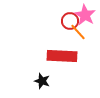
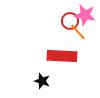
pink star: rotated 20 degrees counterclockwise
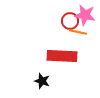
orange line: rotated 36 degrees counterclockwise
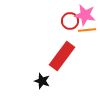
orange line: moved 9 px right, 2 px up; rotated 18 degrees counterclockwise
red rectangle: rotated 56 degrees counterclockwise
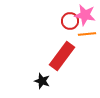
orange line: moved 4 px down
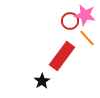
orange line: moved 4 px down; rotated 54 degrees clockwise
black star: rotated 21 degrees clockwise
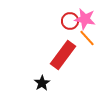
pink star: moved 4 px down
red rectangle: moved 1 px right, 1 px up
black star: moved 2 px down
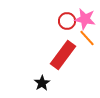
red circle: moved 3 px left
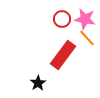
red circle: moved 5 px left, 2 px up
black star: moved 4 px left
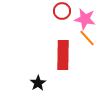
red circle: moved 8 px up
red rectangle: rotated 36 degrees counterclockwise
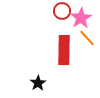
pink star: moved 4 px left, 1 px up; rotated 30 degrees clockwise
red rectangle: moved 1 px right, 5 px up
